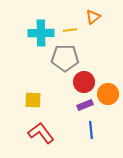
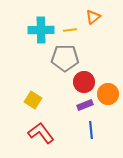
cyan cross: moved 3 px up
yellow square: rotated 30 degrees clockwise
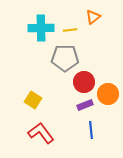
cyan cross: moved 2 px up
